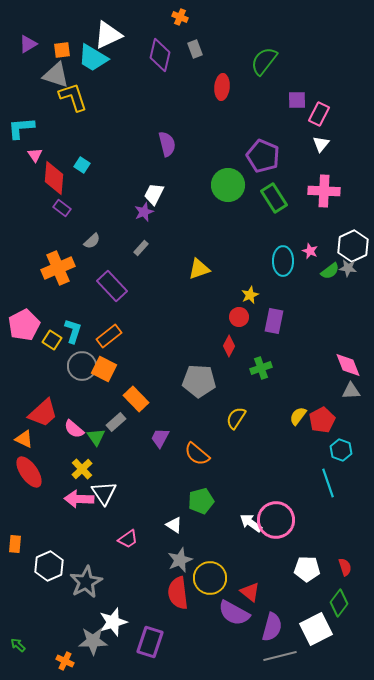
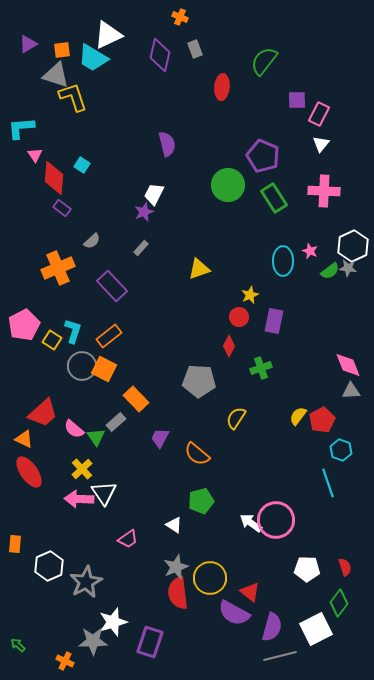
gray star at (180, 560): moved 4 px left, 7 px down
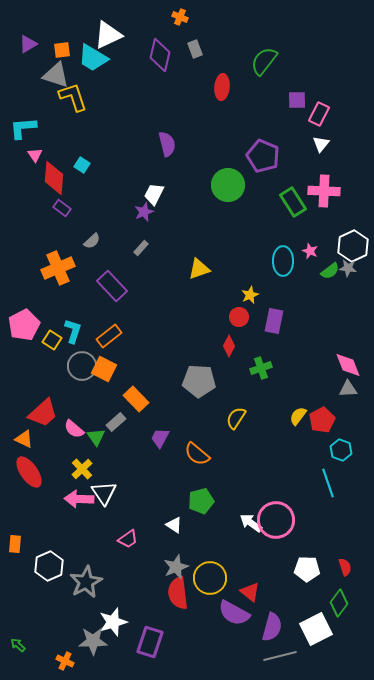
cyan L-shape at (21, 128): moved 2 px right
green rectangle at (274, 198): moved 19 px right, 4 px down
gray triangle at (351, 391): moved 3 px left, 2 px up
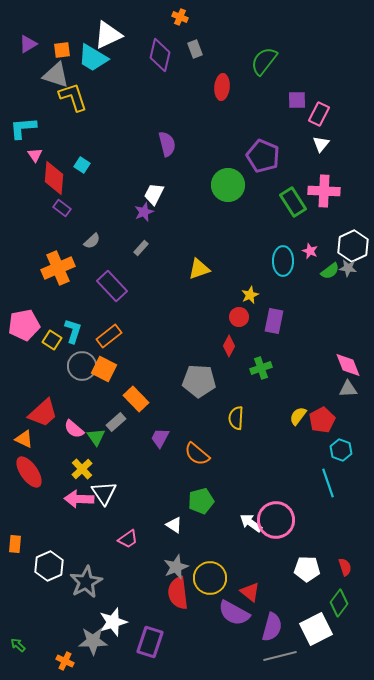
pink pentagon at (24, 325): rotated 16 degrees clockwise
yellow semicircle at (236, 418): rotated 30 degrees counterclockwise
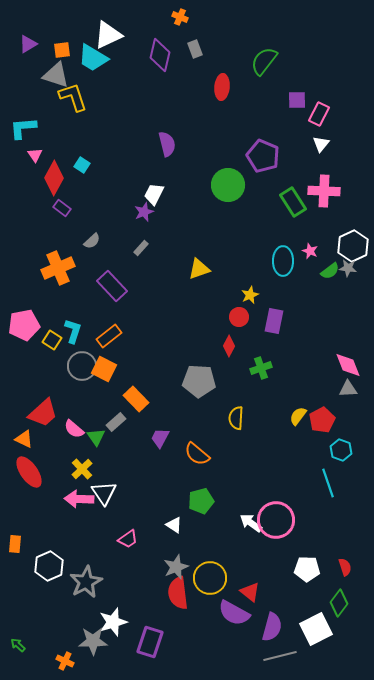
red diamond at (54, 178): rotated 24 degrees clockwise
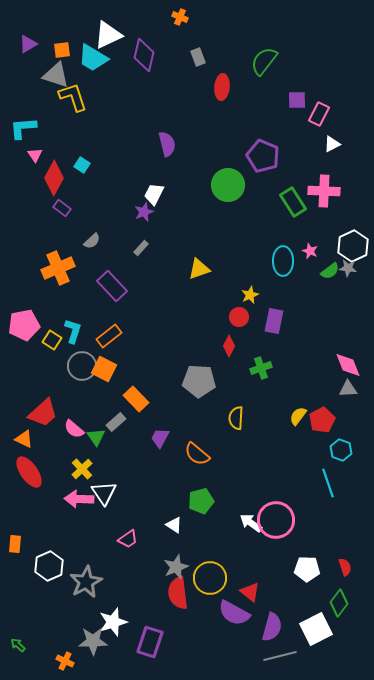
gray rectangle at (195, 49): moved 3 px right, 8 px down
purple diamond at (160, 55): moved 16 px left
white triangle at (321, 144): moved 11 px right; rotated 24 degrees clockwise
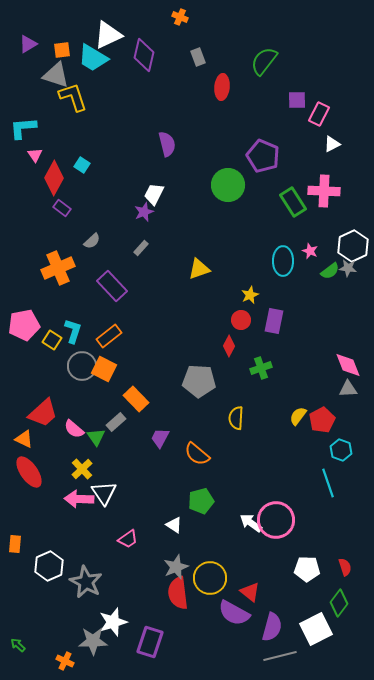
red circle at (239, 317): moved 2 px right, 3 px down
gray star at (86, 582): rotated 16 degrees counterclockwise
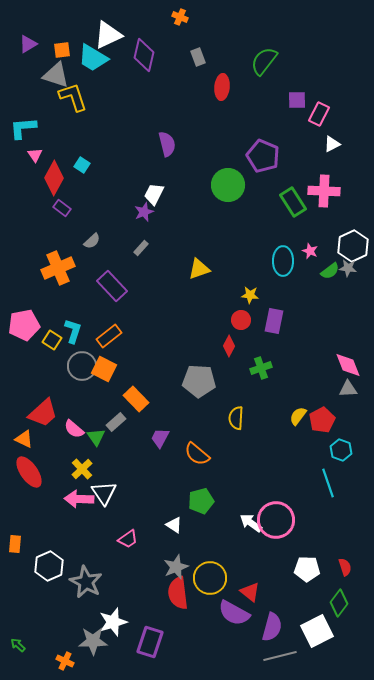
yellow star at (250, 295): rotated 30 degrees clockwise
white square at (316, 629): moved 1 px right, 2 px down
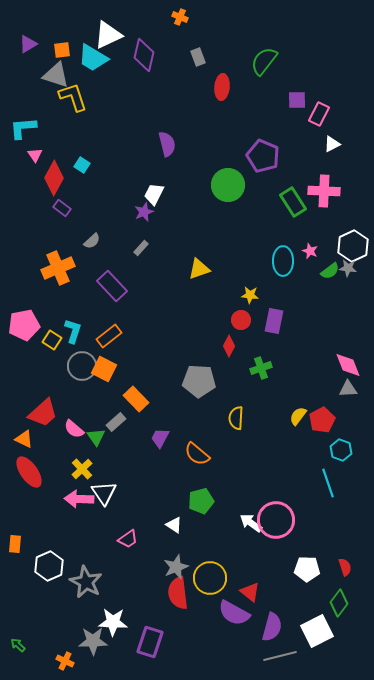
white star at (113, 622): rotated 20 degrees clockwise
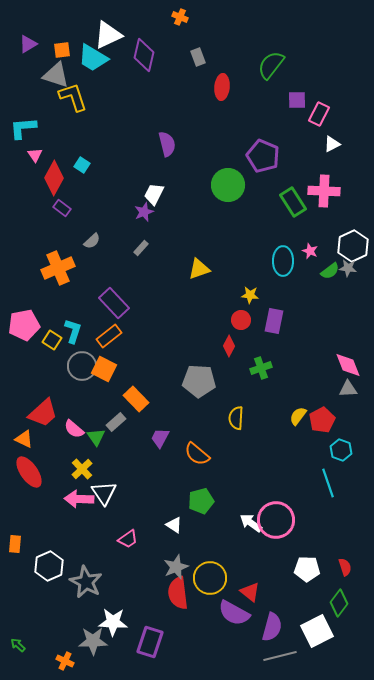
green semicircle at (264, 61): moved 7 px right, 4 px down
purple rectangle at (112, 286): moved 2 px right, 17 px down
